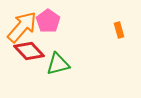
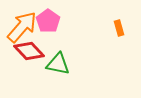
orange rectangle: moved 2 px up
green triangle: rotated 25 degrees clockwise
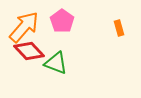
pink pentagon: moved 14 px right
orange arrow: moved 2 px right
green triangle: moved 2 px left, 1 px up; rotated 10 degrees clockwise
